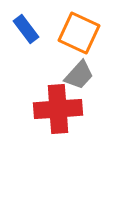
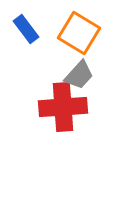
orange square: rotated 6 degrees clockwise
red cross: moved 5 px right, 2 px up
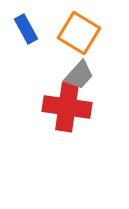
blue rectangle: rotated 8 degrees clockwise
red cross: moved 4 px right; rotated 12 degrees clockwise
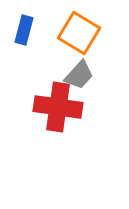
blue rectangle: moved 2 px left, 1 px down; rotated 44 degrees clockwise
red cross: moved 9 px left
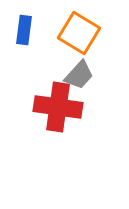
blue rectangle: rotated 8 degrees counterclockwise
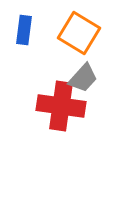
gray trapezoid: moved 4 px right, 3 px down
red cross: moved 3 px right, 1 px up
